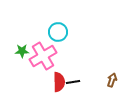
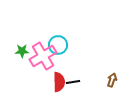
cyan circle: moved 13 px down
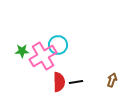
black line: moved 3 px right
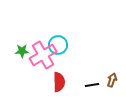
pink cross: moved 1 px up
black line: moved 16 px right, 3 px down
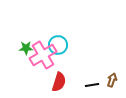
green star: moved 4 px right, 3 px up
red semicircle: rotated 18 degrees clockwise
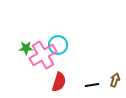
brown arrow: moved 3 px right
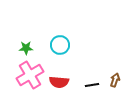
cyan circle: moved 2 px right
pink cross: moved 13 px left, 20 px down
red semicircle: rotated 78 degrees clockwise
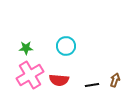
cyan circle: moved 6 px right, 1 px down
red semicircle: moved 2 px up
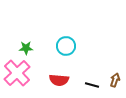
pink cross: moved 13 px left, 2 px up; rotated 12 degrees counterclockwise
black line: rotated 24 degrees clockwise
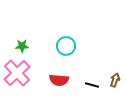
green star: moved 4 px left, 2 px up
